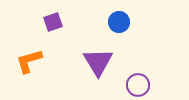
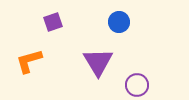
purple circle: moved 1 px left
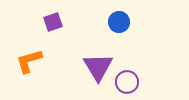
purple triangle: moved 5 px down
purple circle: moved 10 px left, 3 px up
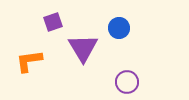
blue circle: moved 6 px down
orange L-shape: rotated 8 degrees clockwise
purple triangle: moved 15 px left, 19 px up
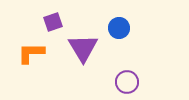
orange L-shape: moved 2 px right, 8 px up; rotated 8 degrees clockwise
